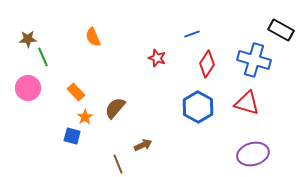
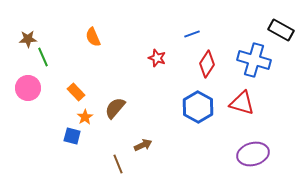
red triangle: moved 5 px left
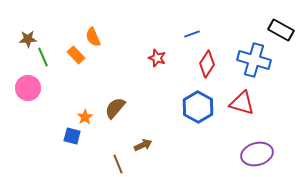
orange rectangle: moved 37 px up
purple ellipse: moved 4 px right
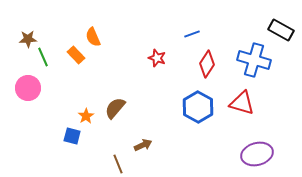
orange star: moved 1 px right, 1 px up
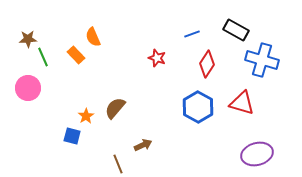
black rectangle: moved 45 px left
blue cross: moved 8 px right
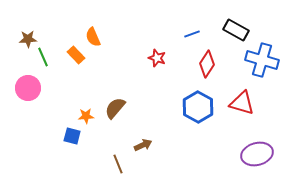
orange star: rotated 28 degrees clockwise
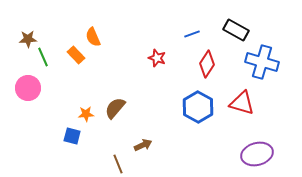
blue cross: moved 2 px down
orange star: moved 2 px up
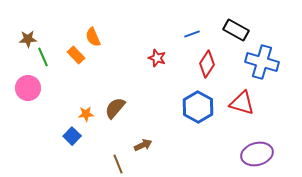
blue square: rotated 30 degrees clockwise
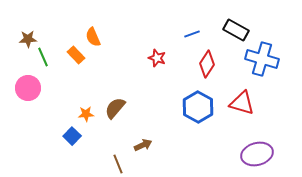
blue cross: moved 3 px up
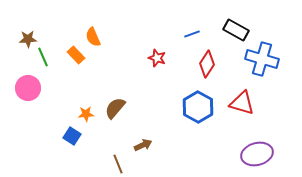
blue square: rotated 12 degrees counterclockwise
